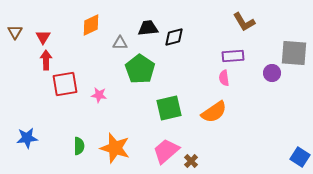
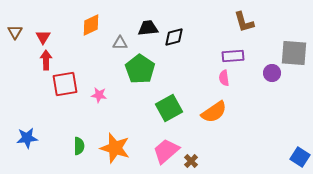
brown L-shape: rotated 15 degrees clockwise
green square: rotated 16 degrees counterclockwise
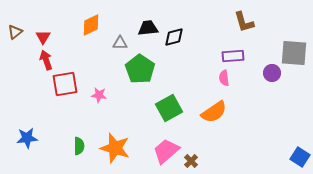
brown triangle: rotated 21 degrees clockwise
red arrow: rotated 18 degrees counterclockwise
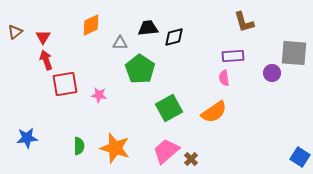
brown cross: moved 2 px up
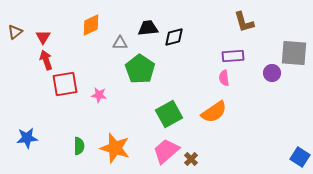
green square: moved 6 px down
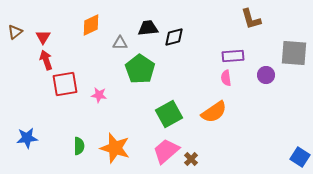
brown L-shape: moved 7 px right, 3 px up
purple circle: moved 6 px left, 2 px down
pink semicircle: moved 2 px right
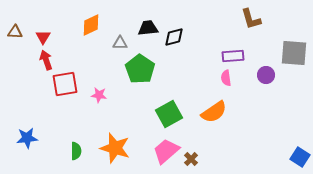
brown triangle: rotated 42 degrees clockwise
green semicircle: moved 3 px left, 5 px down
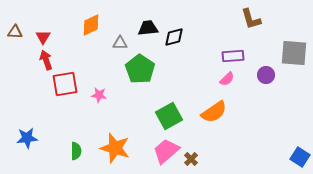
pink semicircle: moved 1 px right, 1 px down; rotated 126 degrees counterclockwise
green square: moved 2 px down
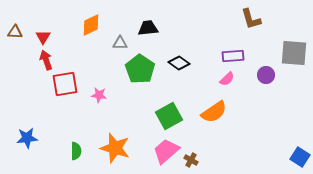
black diamond: moved 5 px right, 26 px down; rotated 50 degrees clockwise
brown cross: moved 1 px down; rotated 16 degrees counterclockwise
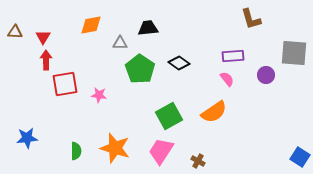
orange diamond: rotated 15 degrees clockwise
red arrow: rotated 18 degrees clockwise
pink semicircle: rotated 84 degrees counterclockwise
pink trapezoid: moved 5 px left; rotated 16 degrees counterclockwise
brown cross: moved 7 px right, 1 px down
